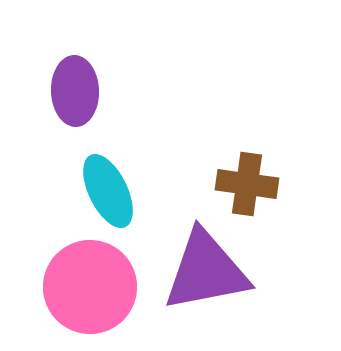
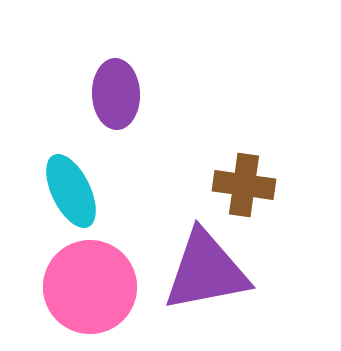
purple ellipse: moved 41 px right, 3 px down
brown cross: moved 3 px left, 1 px down
cyan ellipse: moved 37 px left
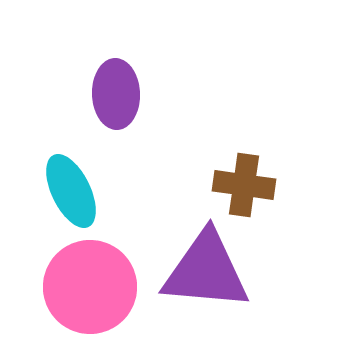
purple triangle: rotated 16 degrees clockwise
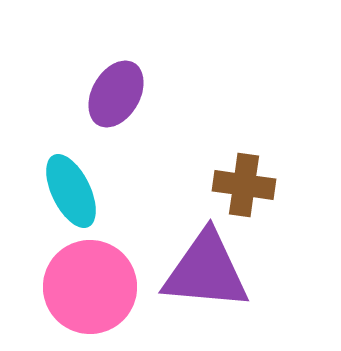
purple ellipse: rotated 32 degrees clockwise
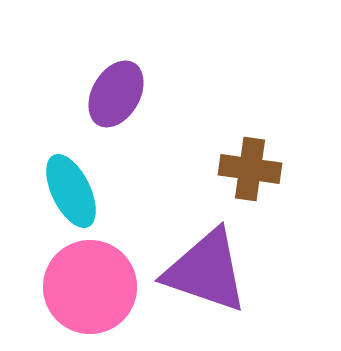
brown cross: moved 6 px right, 16 px up
purple triangle: rotated 14 degrees clockwise
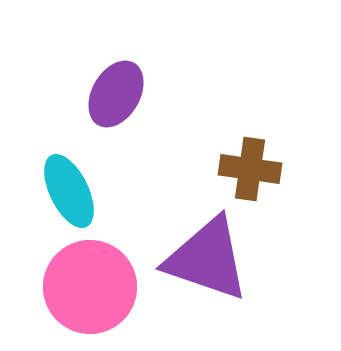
cyan ellipse: moved 2 px left
purple triangle: moved 1 px right, 12 px up
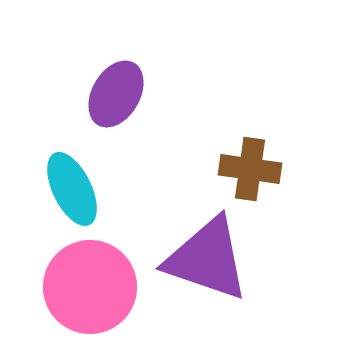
cyan ellipse: moved 3 px right, 2 px up
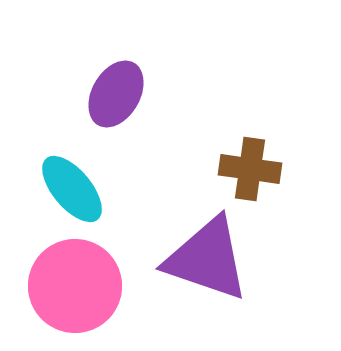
cyan ellipse: rotated 14 degrees counterclockwise
pink circle: moved 15 px left, 1 px up
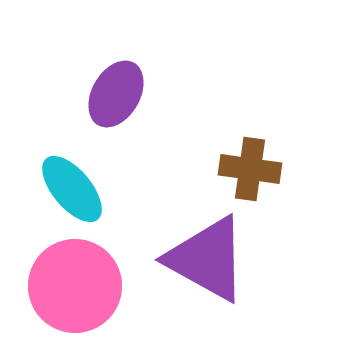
purple triangle: rotated 10 degrees clockwise
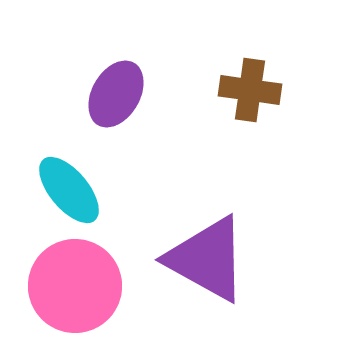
brown cross: moved 79 px up
cyan ellipse: moved 3 px left, 1 px down
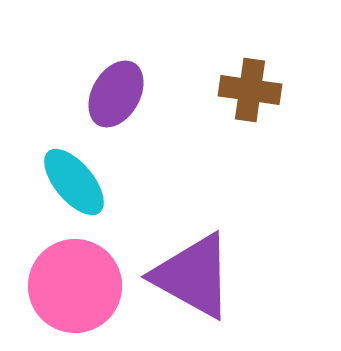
cyan ellipse: moved 5 px right, 8 px up
purple triangle: moved 14 px left, 17 px down
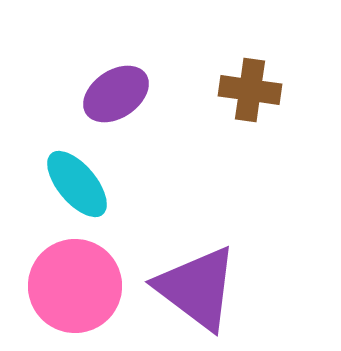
purple ellipse: rotated 26 degrees clockwise
cyan ellipse: moved 3 px right, 2 px down
purple triangle: moved 4 px right, 12 px down; rotated 8 degrees clockwise
